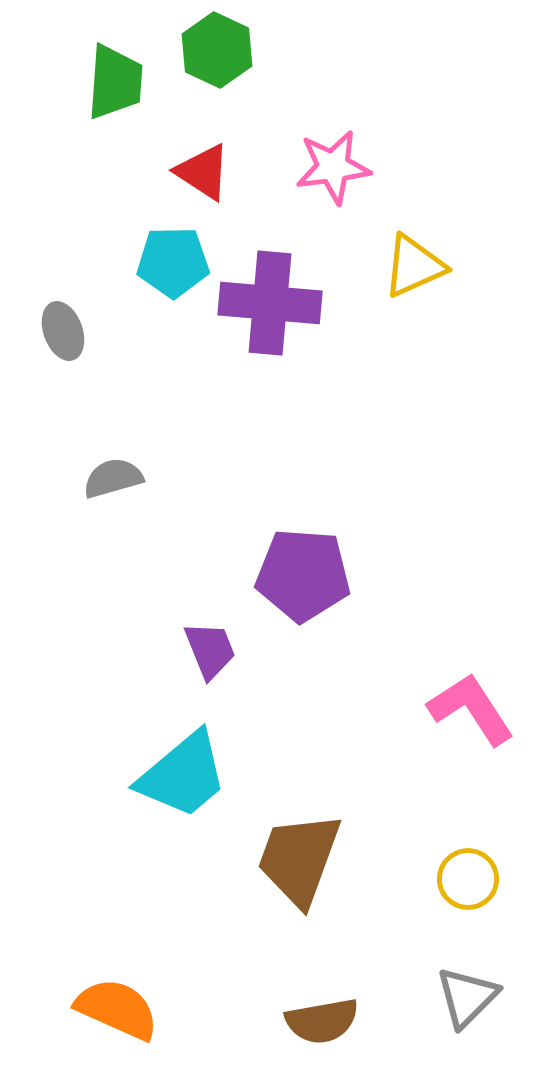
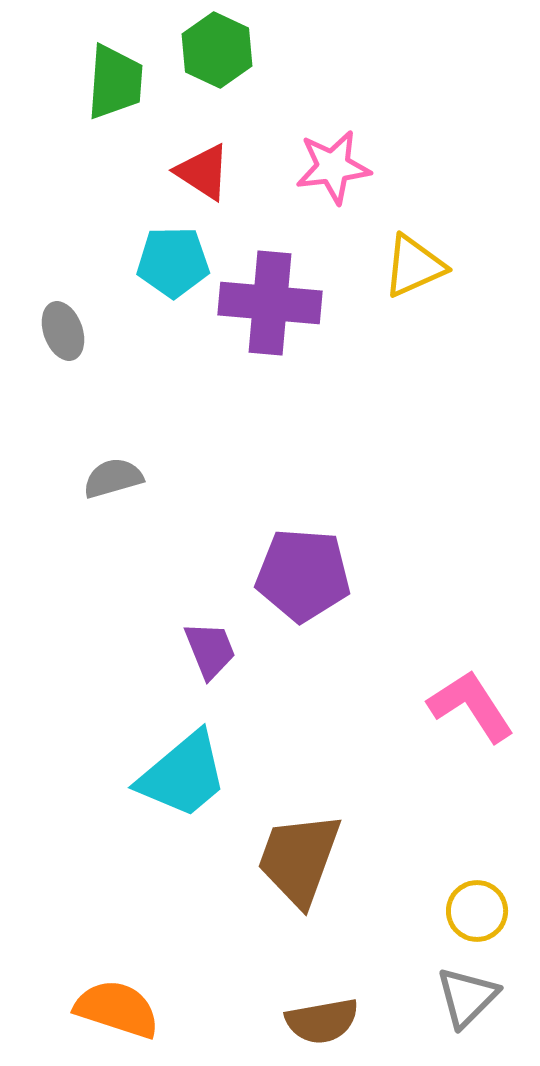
pink L-shape: moved 3 px up
yellow circle: moved 9 px right, 32 px down
orange semicircle: rotated 6 degrees counterclockwise
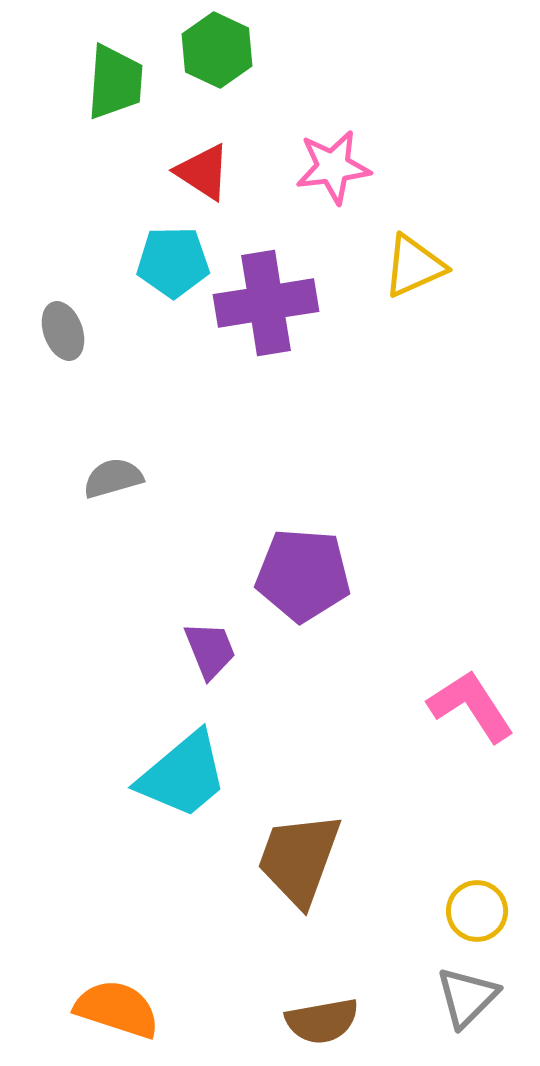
purple cross: moved 4 px left; rotated 14 degrees counterclockwise
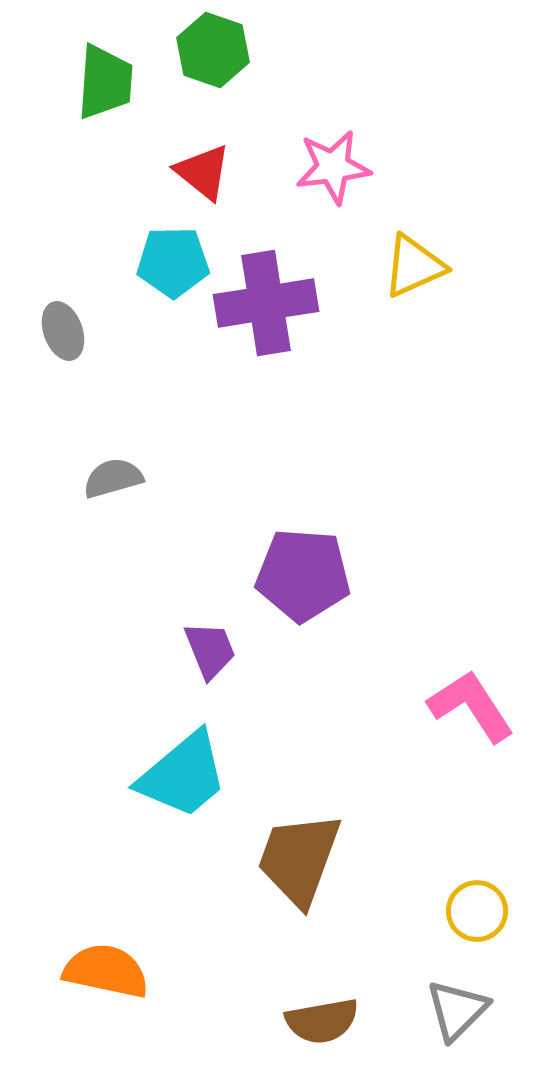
green hexagon: moved 4 px left; rotated 6 degrees counterclockwise
green trapezoid: moved 10 px left
red triangle: rotated 6 degrees clockwise
gray triangle: moved 10 px left, 13 px down
orange semicircle: moved 11 px left, 38 px up; rotated 6 degrees counterclockwise
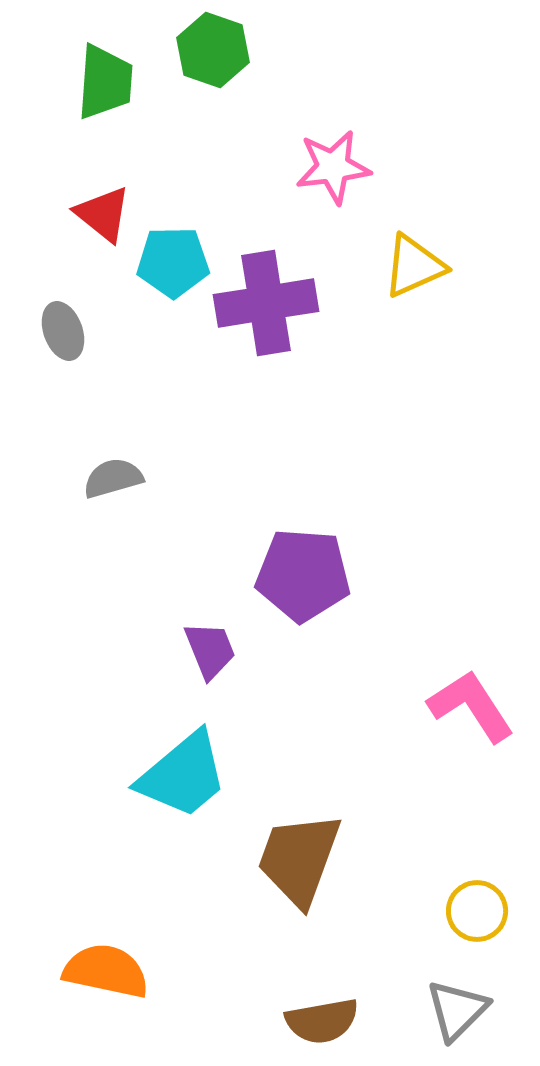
red triangle: moved 100 px left, 42 px down
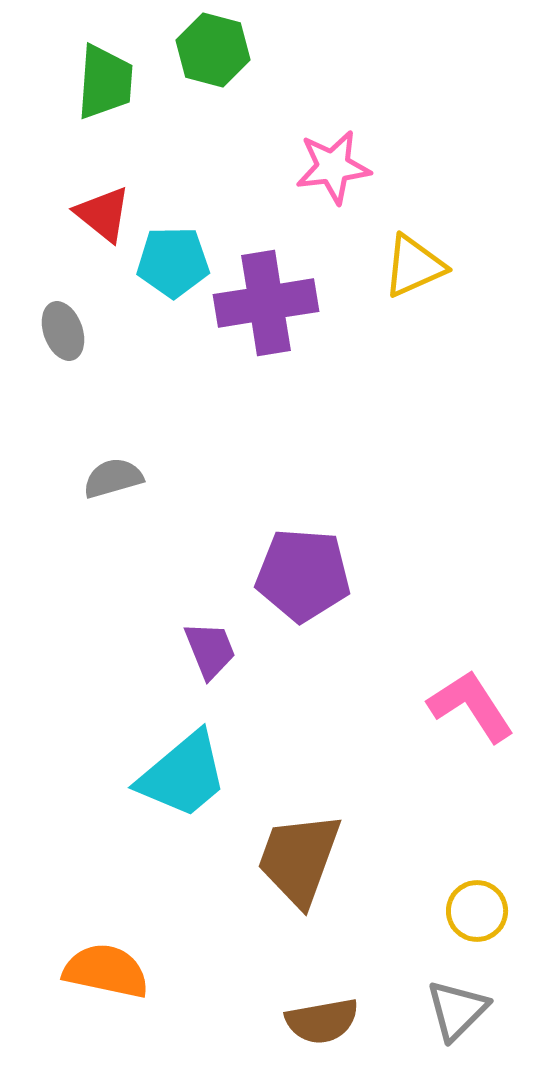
green hexagon: rotated 4 degrees counterclockwise
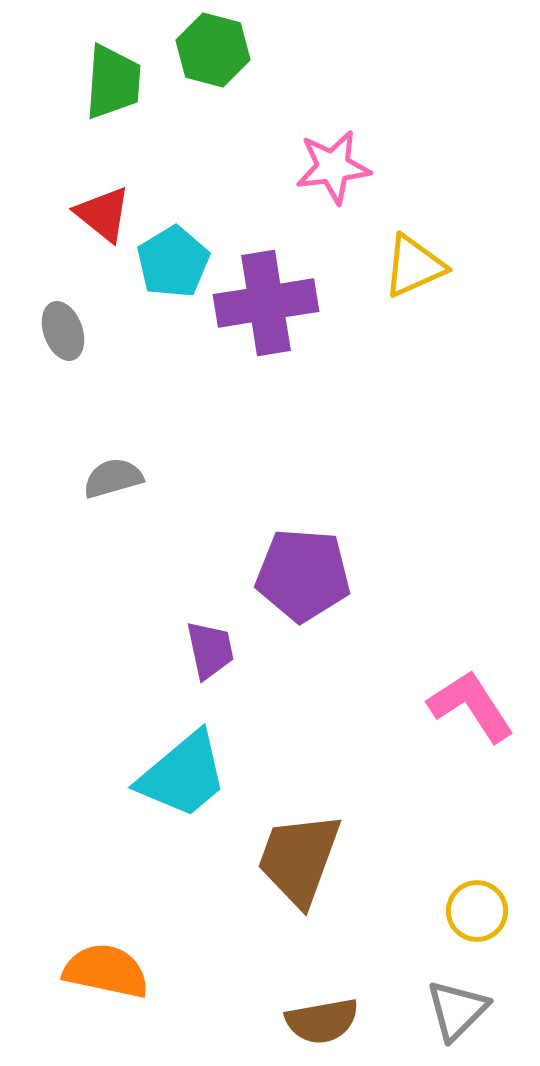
green trapezoid: moved 8 px right
cyan pentagon: rotated 30 degrees counterclockwise
purple trapezoid: rotated 10 degrees clockwise
